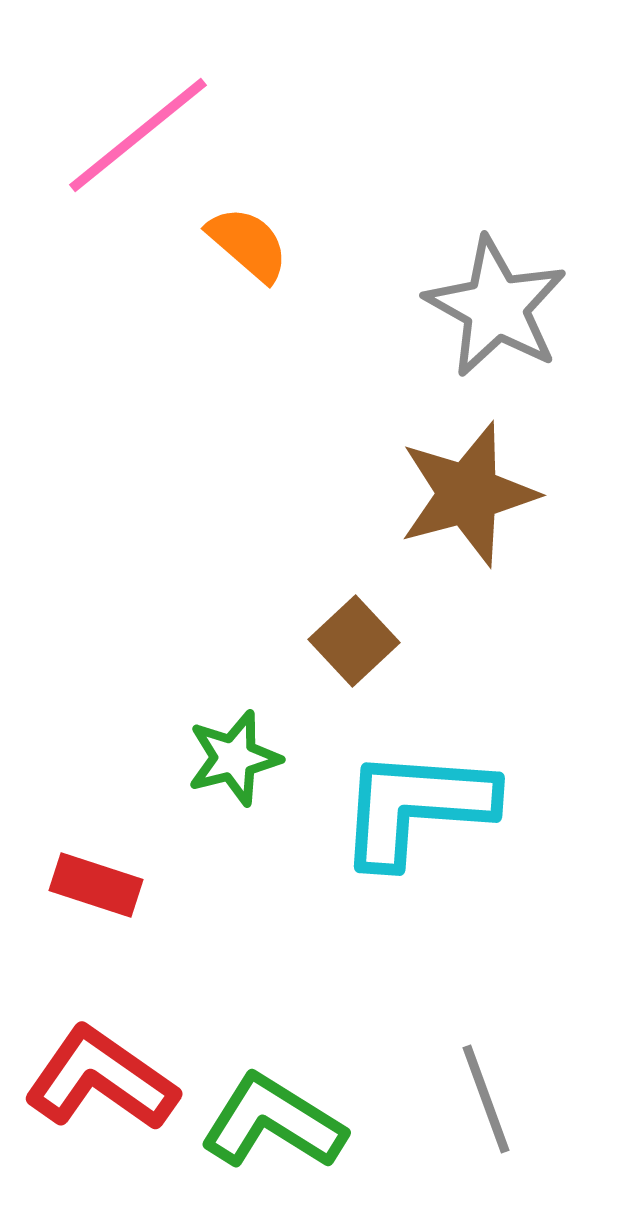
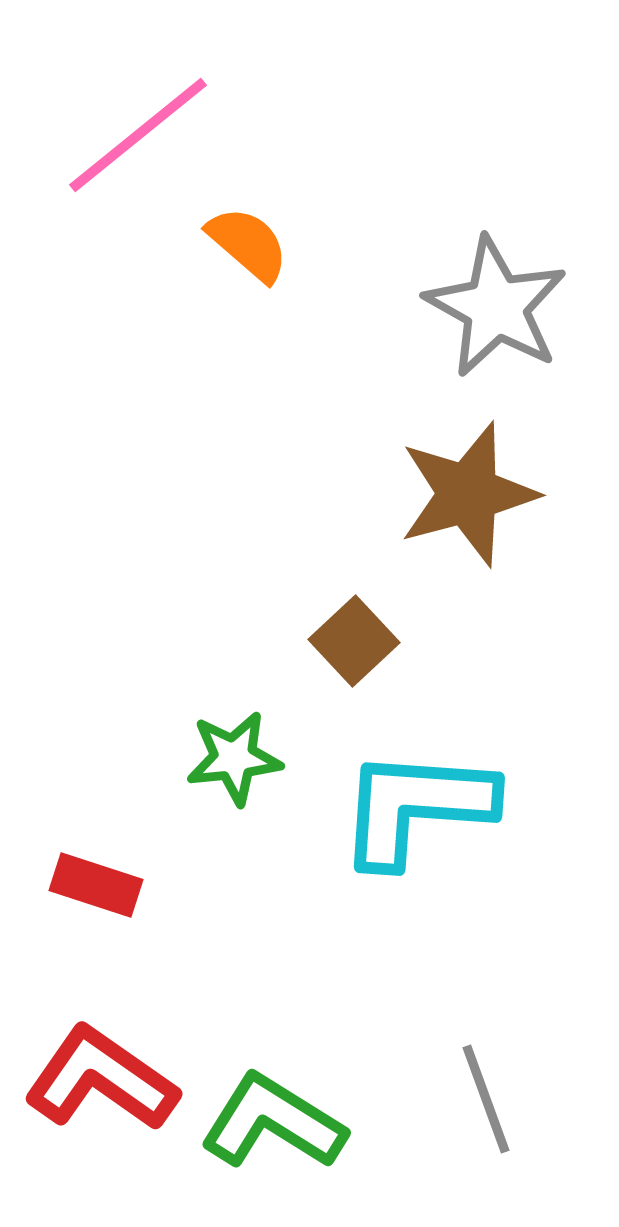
green star: rotated 8 degrees clockwise
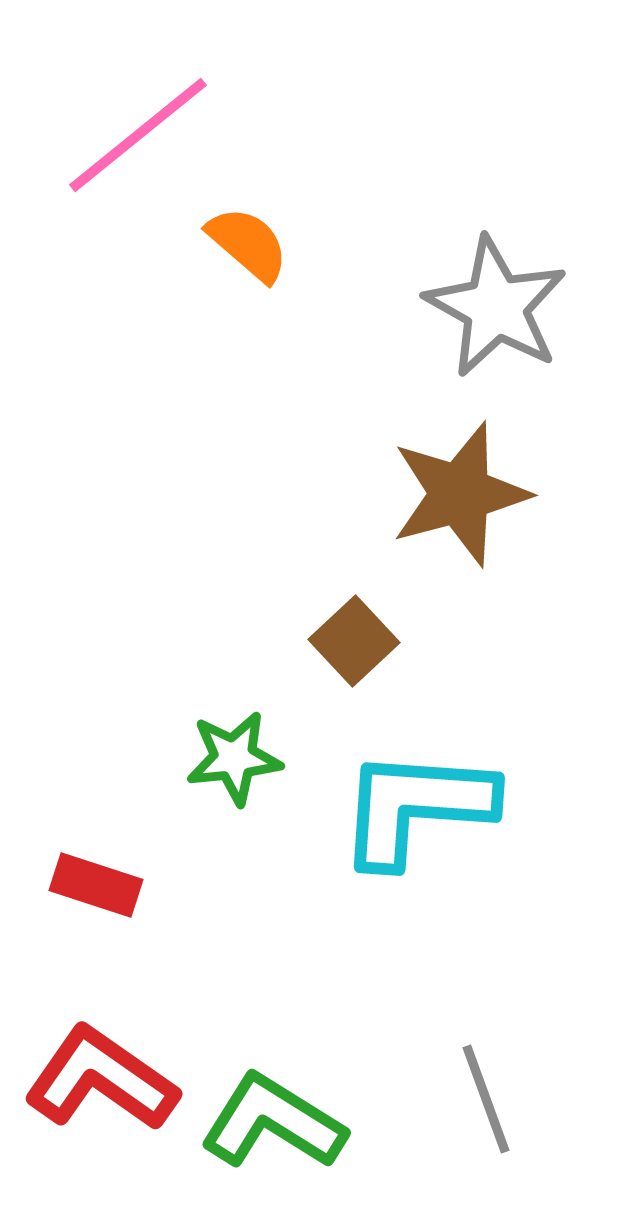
brown star: moved 8 px left
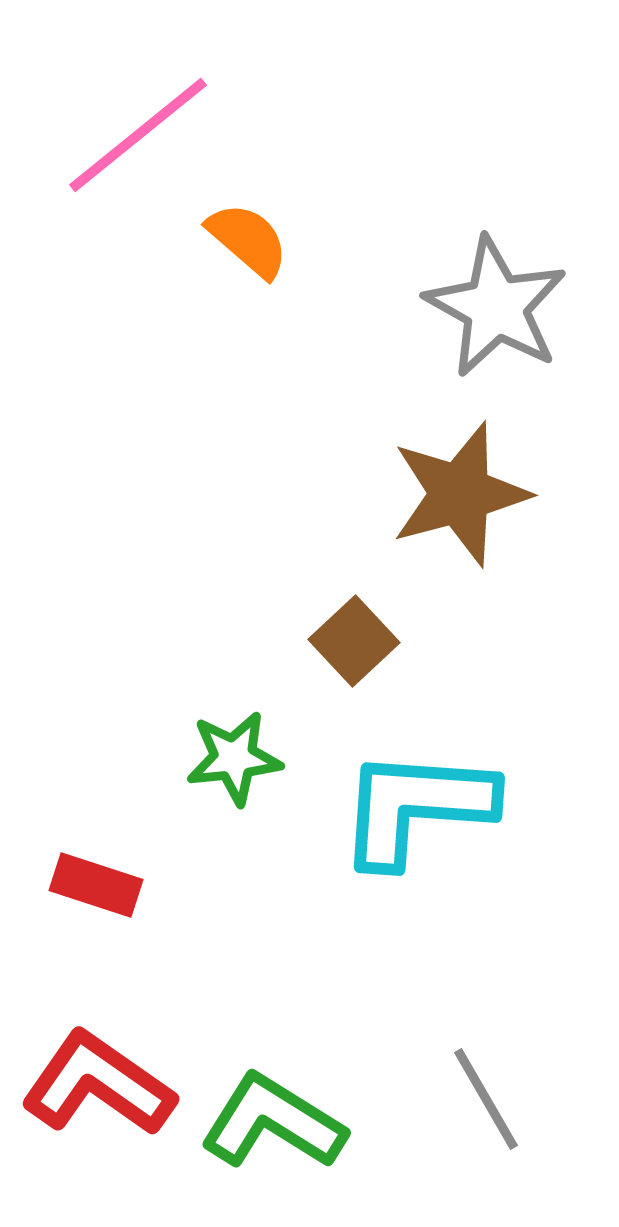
orange semicircle: moved 4 px up
red L-shape: moved 3 px left, 5 px down
gray line: rotated 10 degrees counterclockwise
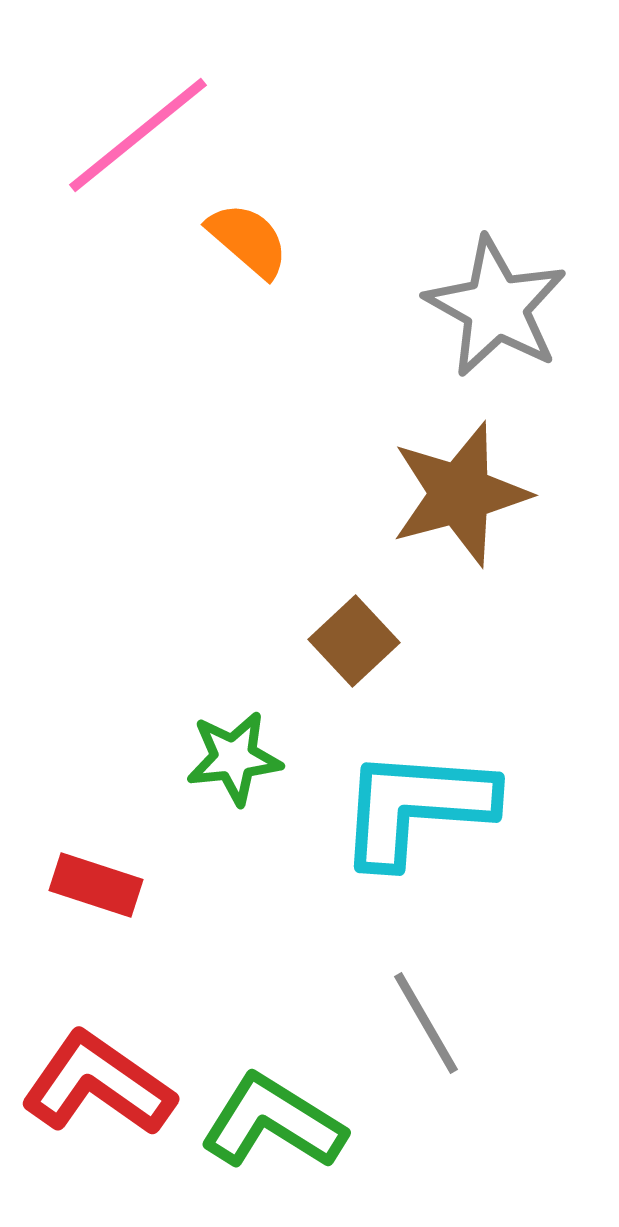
gray line: moved 60 px left, 76 px up
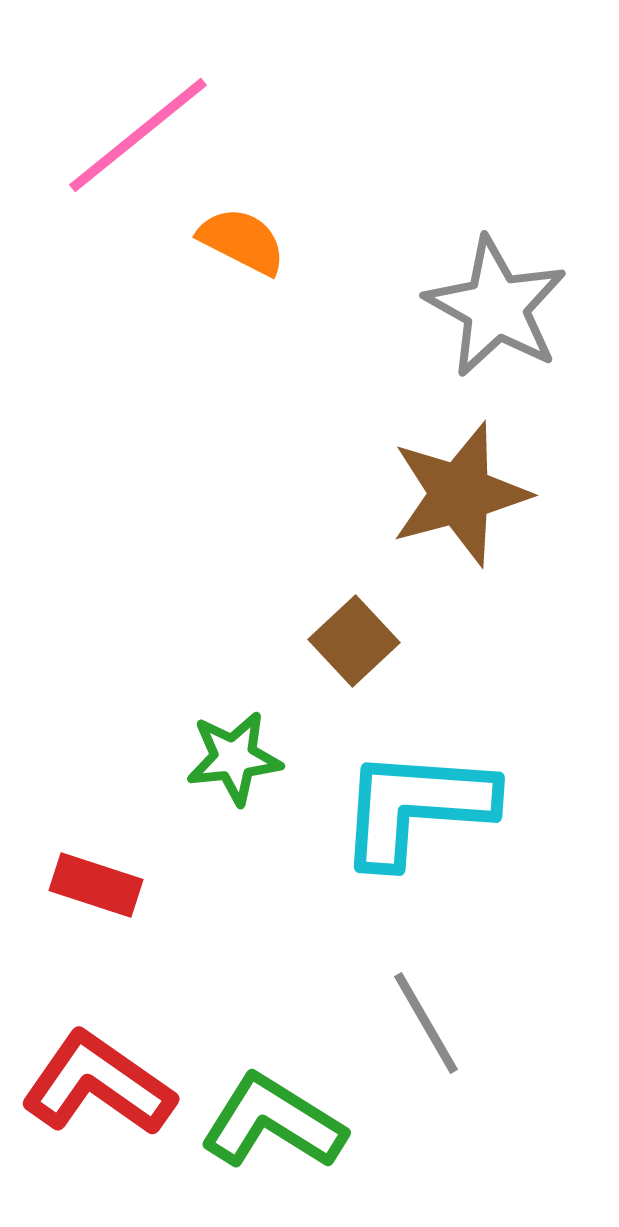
orange semicircle: moved 6 px left, 1 px down; rotated 14 degrees counterclockwise
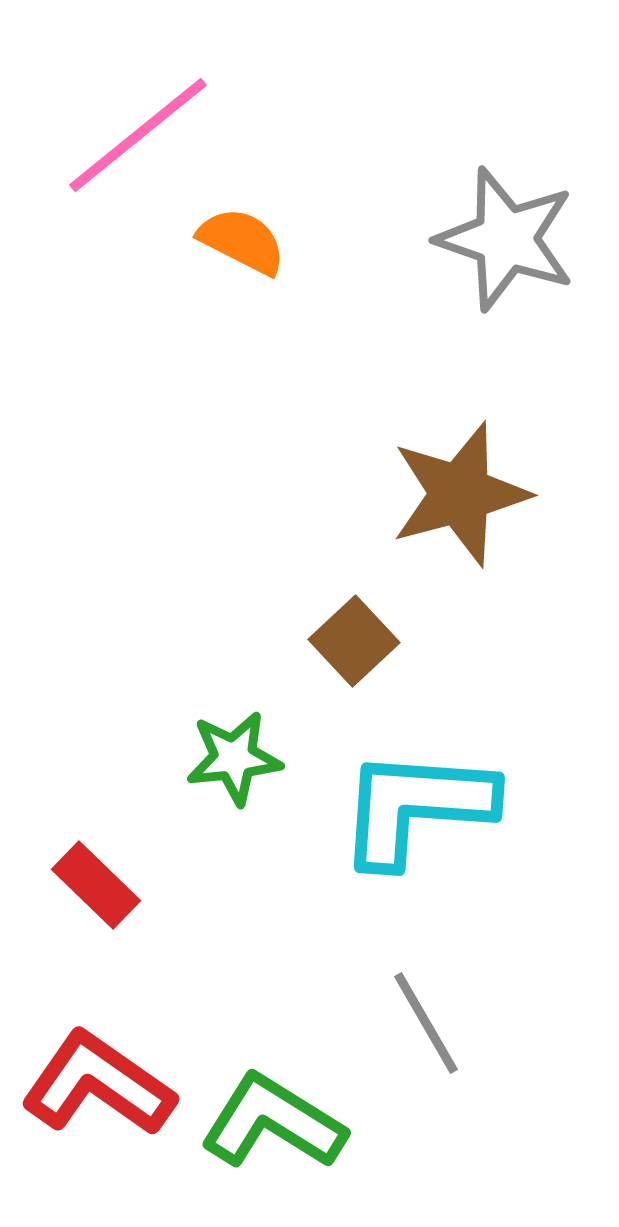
gray star: moved 10 px right, 68 px up; rotated 10 degrees counterclockwise
red rectangle: rotated 26 degrees clockwise
